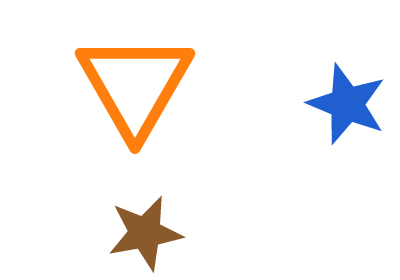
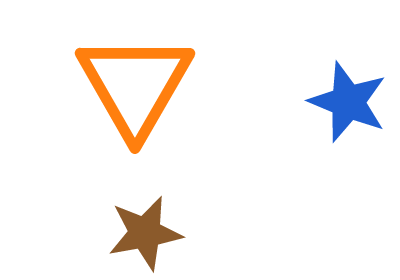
blue star: moved 1 px right, 2 px up
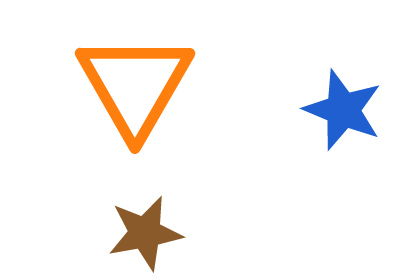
blue star: moved 5 px left, 8 px down
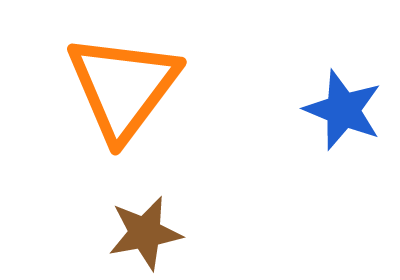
orange triangle: moved 12 px left, 2 px down; rotated 7 degrees clockwise
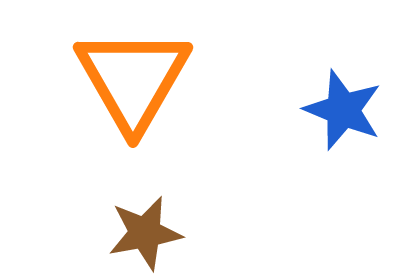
orange triangle: moved 10 px right, 8 px up; rotated 7 degrees counterclockwise
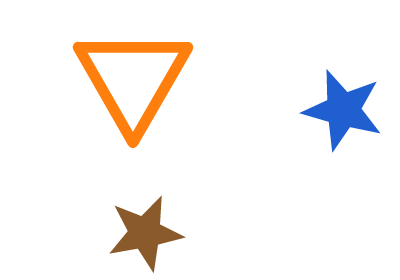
blue star: rotated 6 degrees counterclockwise
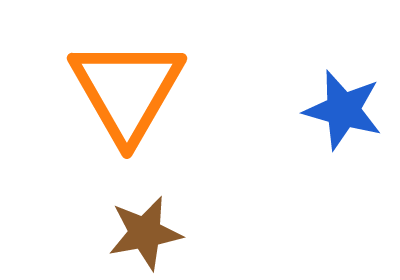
orange triangle: moved 6 px left, 11 px down
